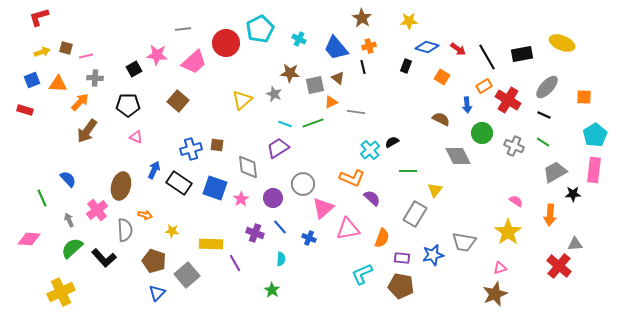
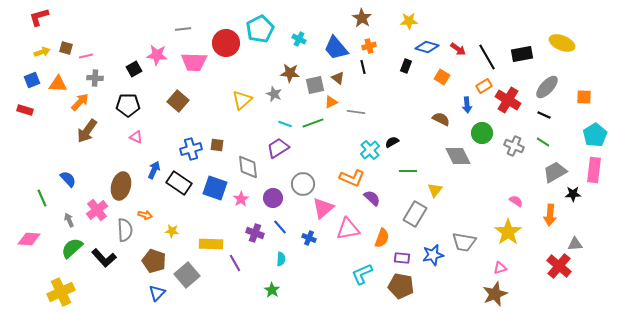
pink trapezoid at (194, 62): rotated 44 degrees clockwise
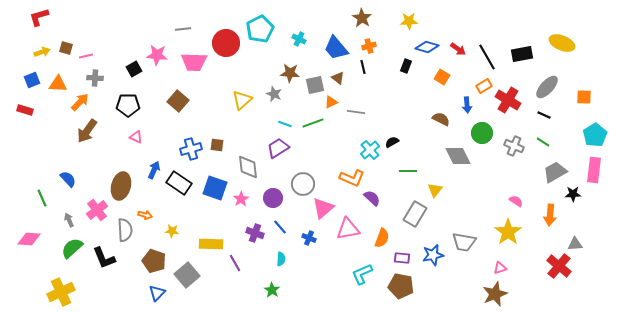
black L-shape at (104, 258): rotated 20 degrees clockwise
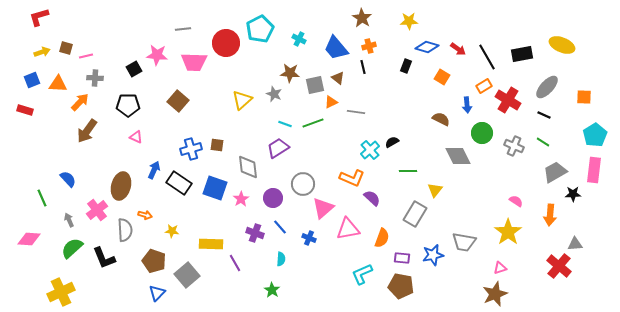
yellow ellipse at (562, 43): moved 2 px down
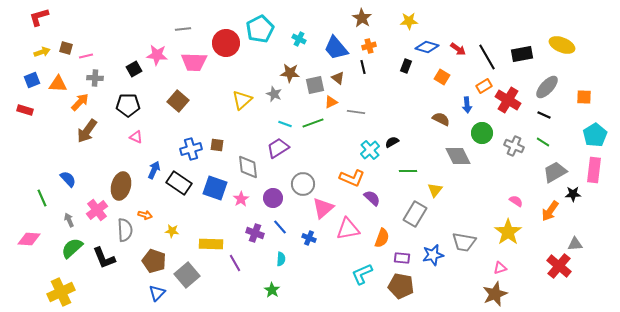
orange arrow at (550, 215): moved 4 px up; rotated 30 degrees clockwise
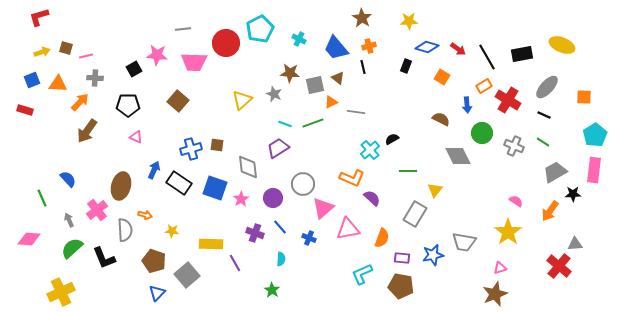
black semicircle at (392, 142): moved 3 px up
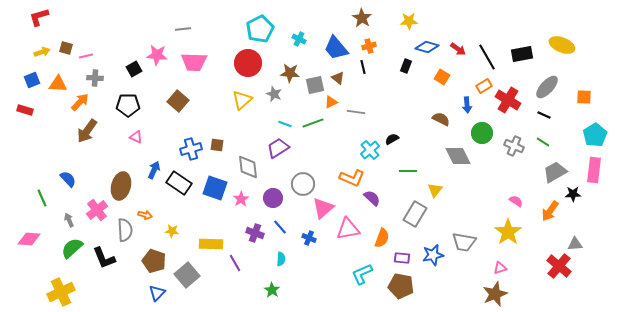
red circle at (226, 43): moved 22 px right, 20 px down
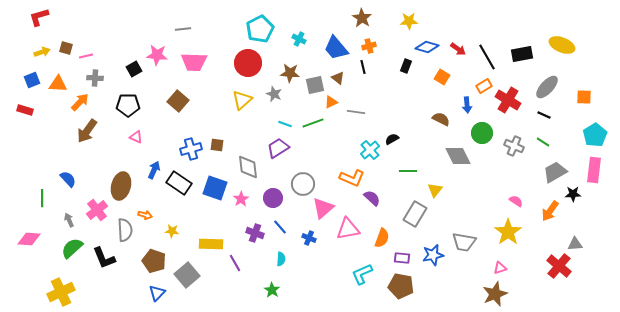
green line at (42, 198): rotated 24 degrees clockwise
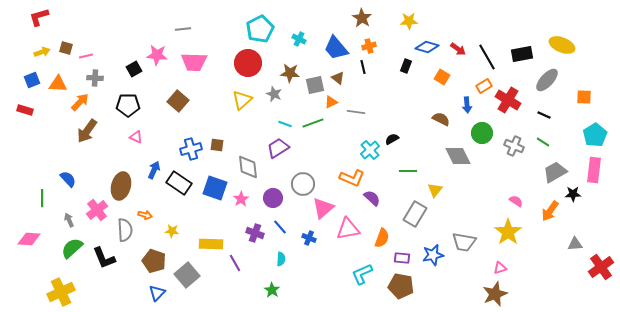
gray ellipse at (547, 87): moved 7 px up
red cross at (559, 266): moved 42 px right, 1 px down; rotated 15 degrees clockwise
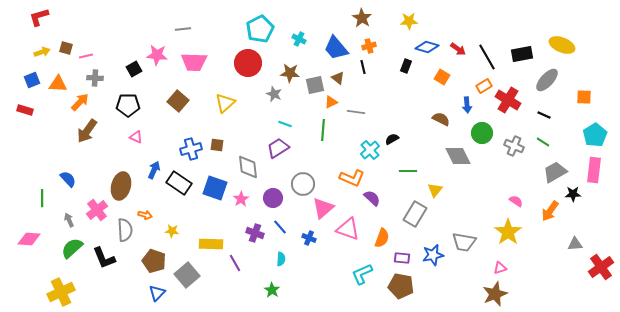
yellow triangle at (242, 100): moved 17 px left, 3 px down
green line at (313, 123): moved 10 px right, 7 px down; rotated 65 degrees counterclockwise
pink triangle at (348, 229): rotated 30 degrees clockwise
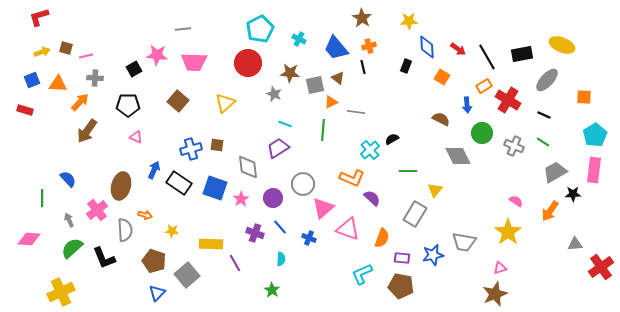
blue diamond at (427, 47): rotated 70 degrees clockwise
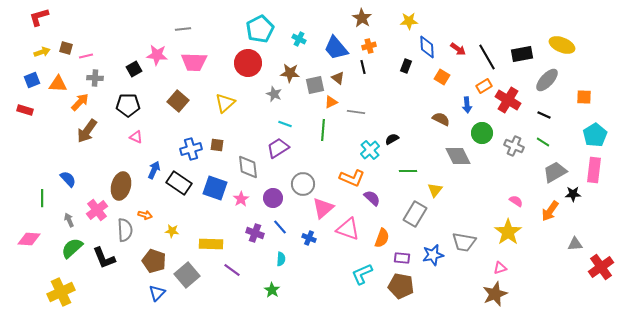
purple line at (235, 263): moved 3 px left, 7 px down; rotated 24 degrees counterclockwise
